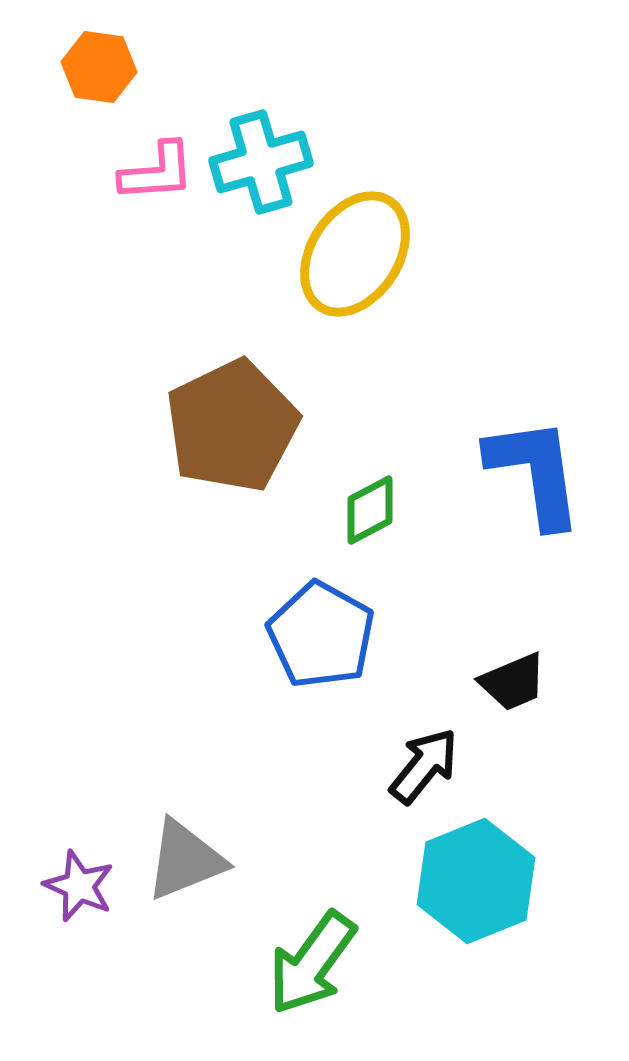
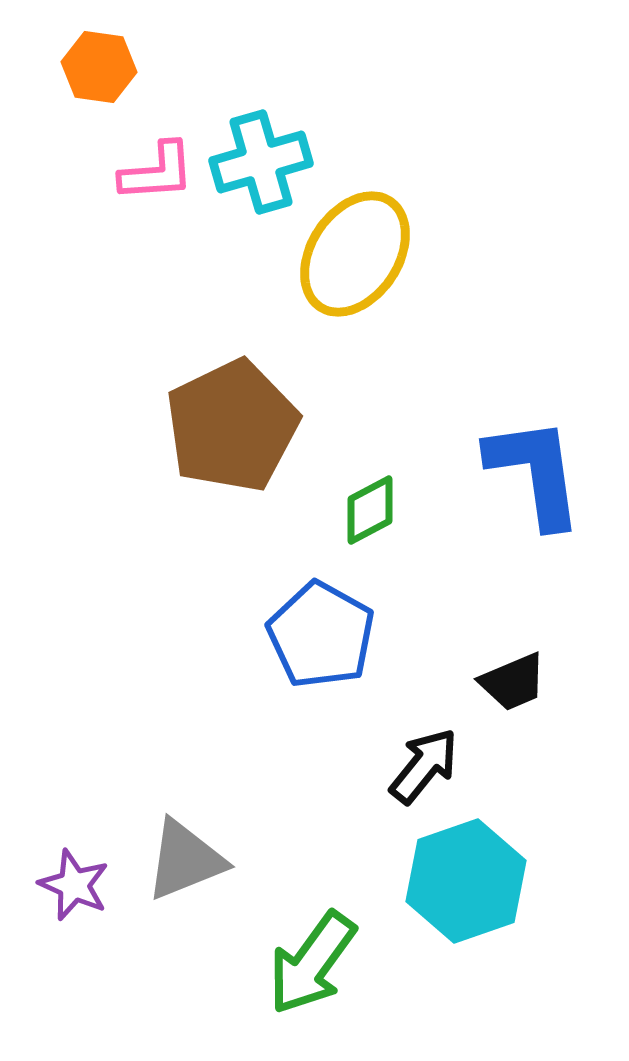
cyan hexagon: moved 10 px left; rotated 3 degrees clockwise
purple star: moved 5 px left, 1 px up
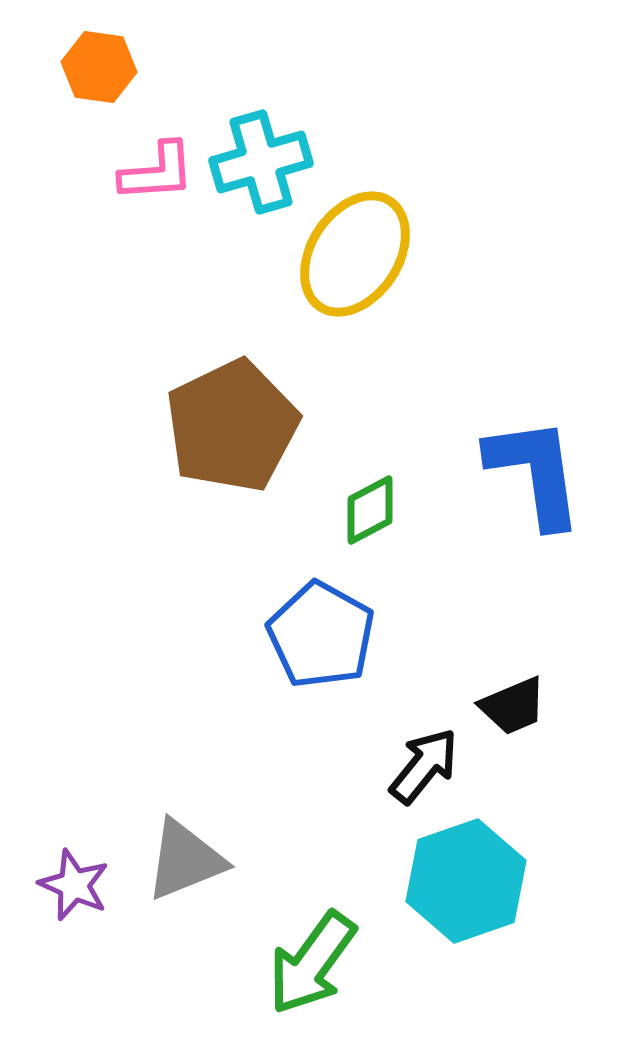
black trapezoid: moved 24 px down
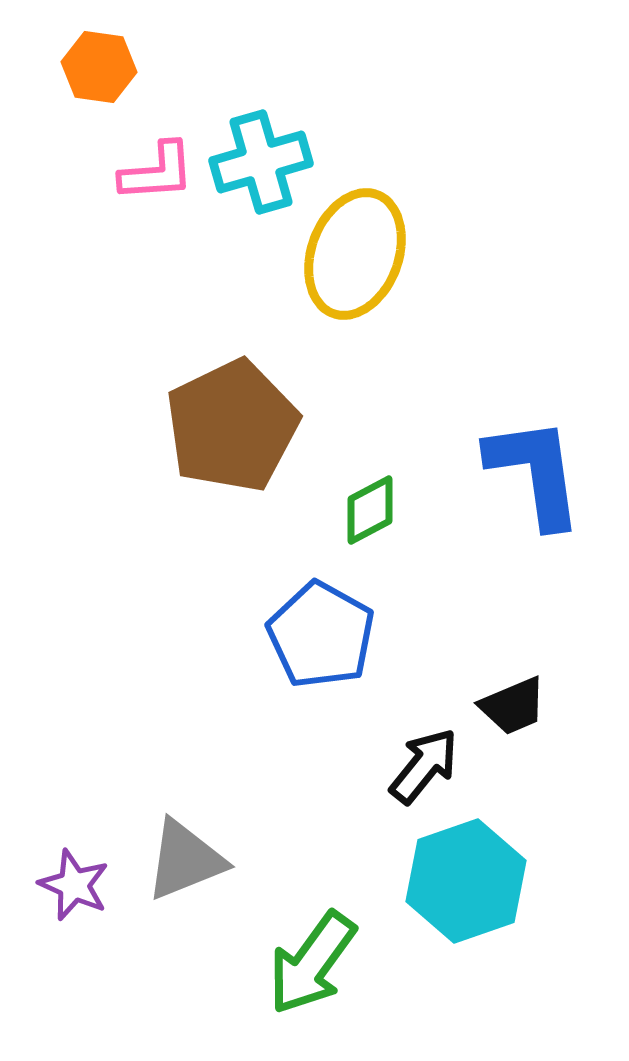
yellow ellipse: rotated 13 degrees counterclockwise
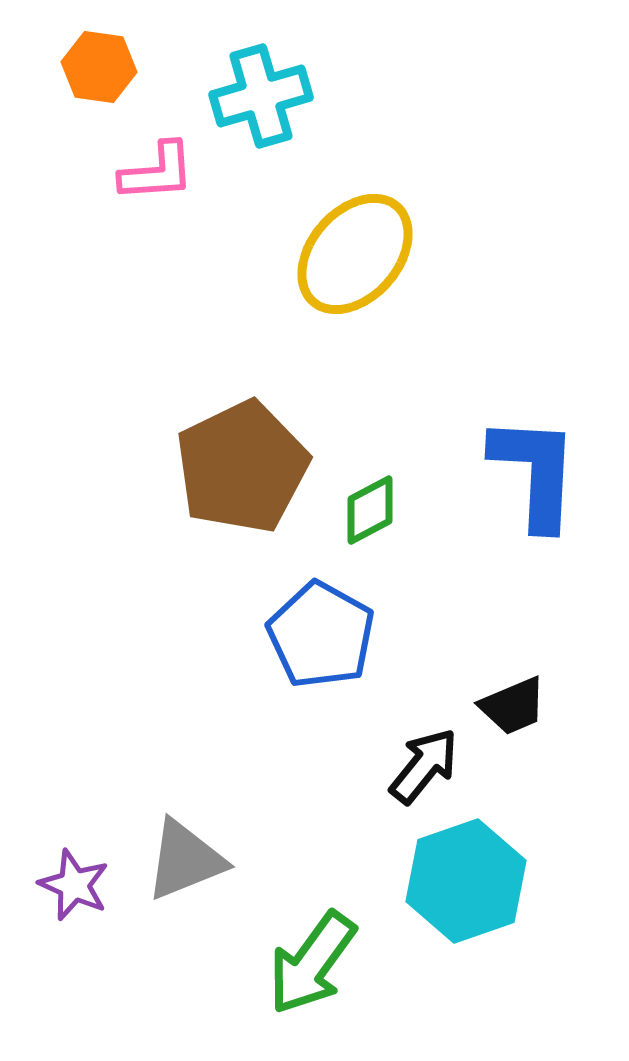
cyan cross: moved 66 px up
yellow ellipse: rotated 21 degrees clockwise
brown pentagon: moved 10 px right, 41 px down
blue L-shape: rotated 11 degrees clockwise
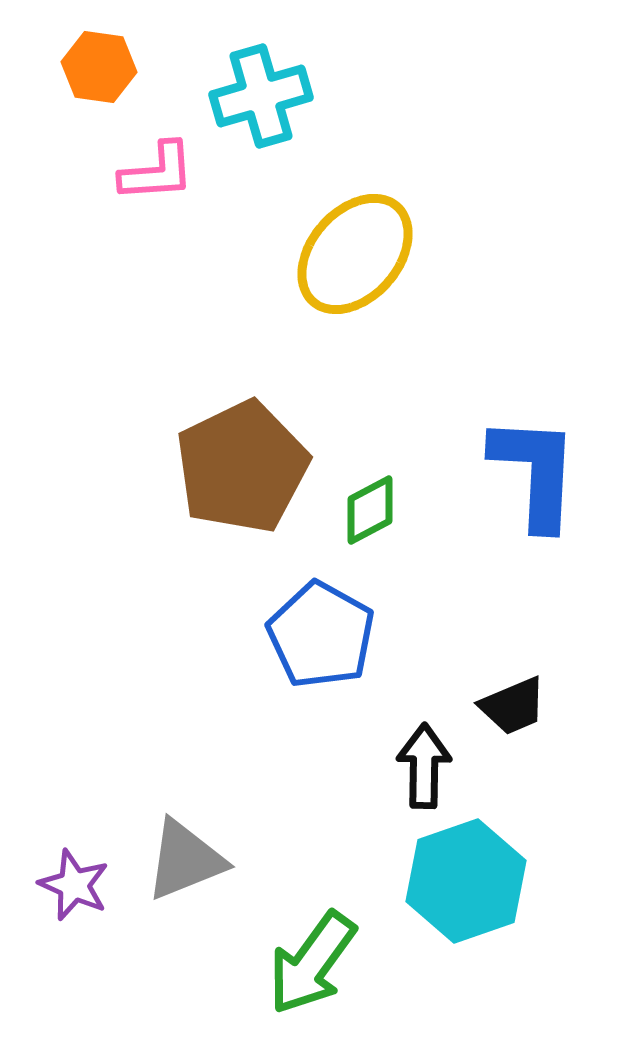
black arrow: rotated 38 degrees counterclockwise
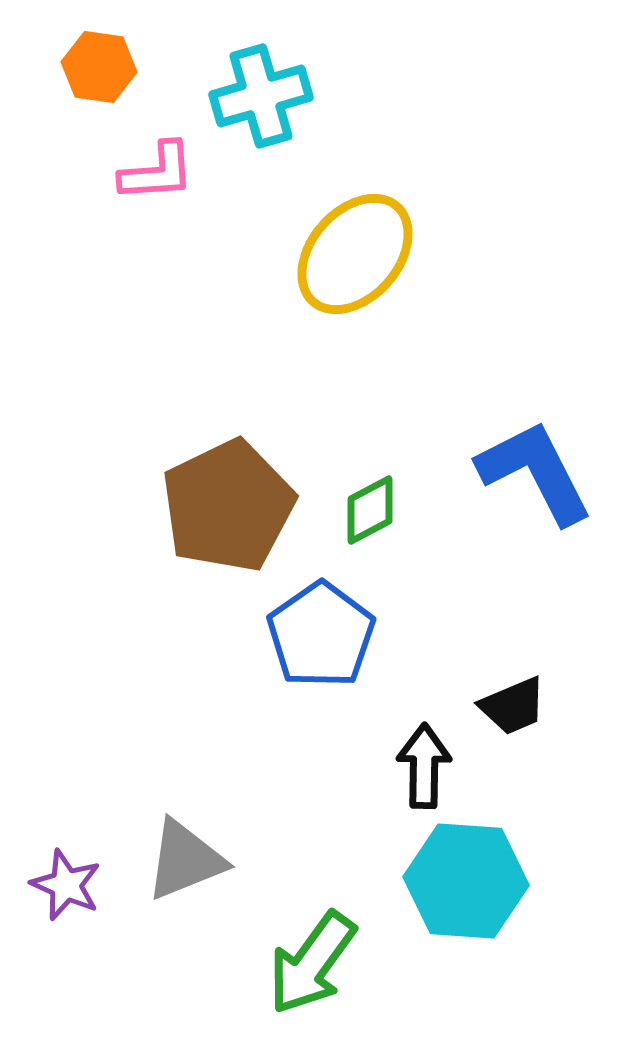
brown pentagon: moved 14 px left, 39 px down
blue L-shape: rotated 30 degrees counterclockwise
blue pentagon: rotated 8 degrees clockwise
cyan hexagon: rotated 23 degrees clockwise
purple star: moved 8 px left
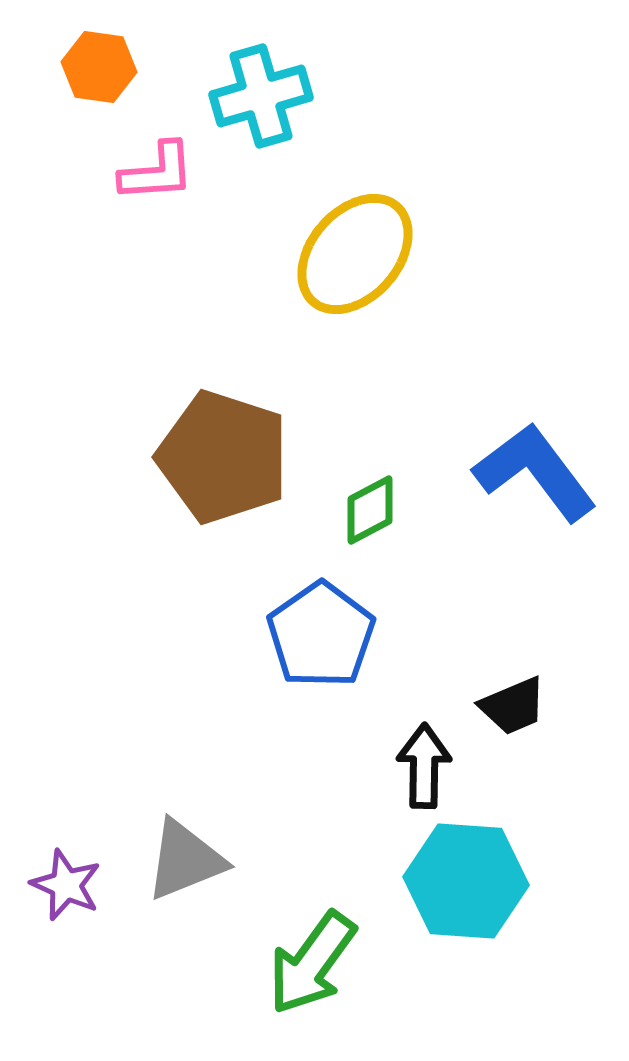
blue L-shape: rotated 10 degrees counterclockwise
brown pentagon: moved 5 px left, 49 px up; rotated 28 degrees counterclockwise
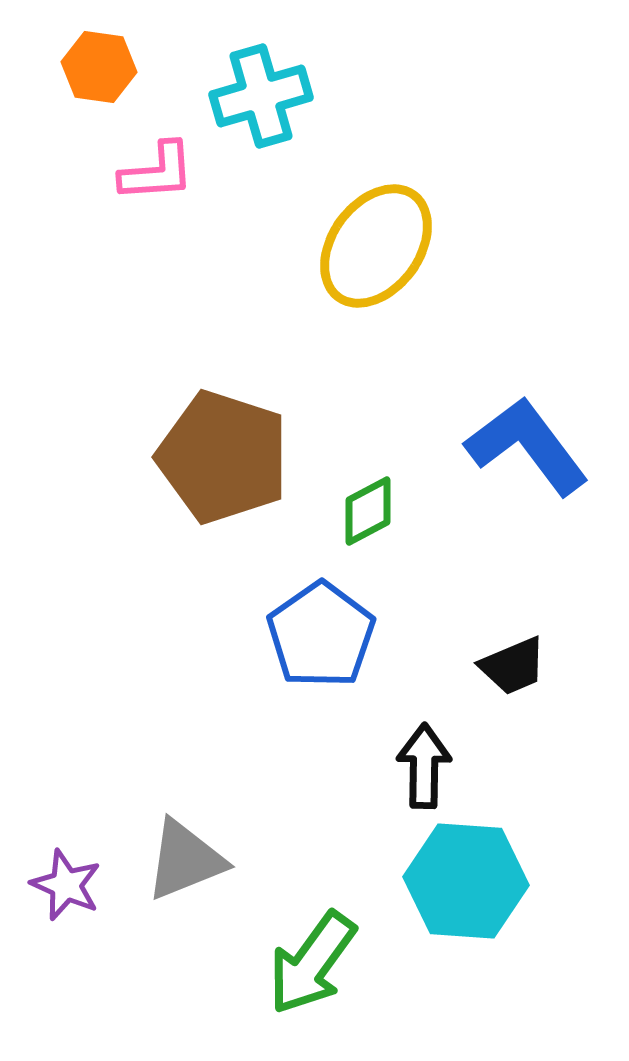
yellow ellipse: moved 21 px right, 8 px up; rotated 5 degrees counterclockwise
blue L-shape: moved 8 px left, 26 px up
green diamond: moved 2 px left, 1 px down
black trapezoid: moved 40 px up
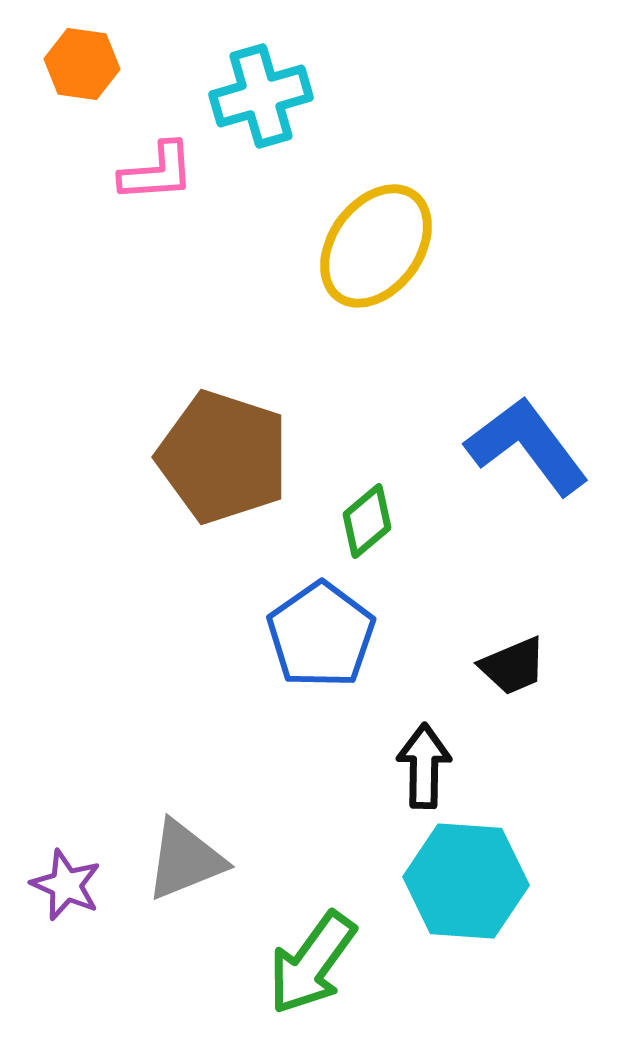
orange hexagon: moved 17 px left, 3 px up
green diamond: moved 1 px left, 10 px down; rotated 12 degrees counterclockwise
